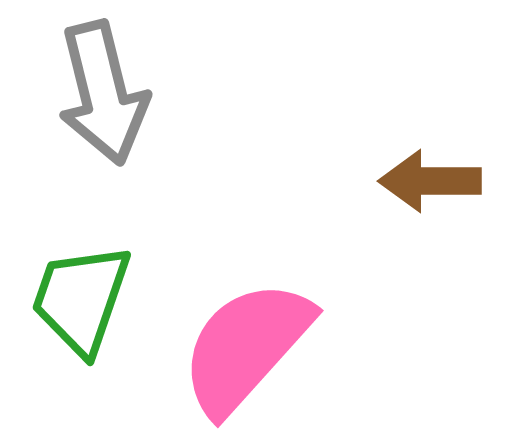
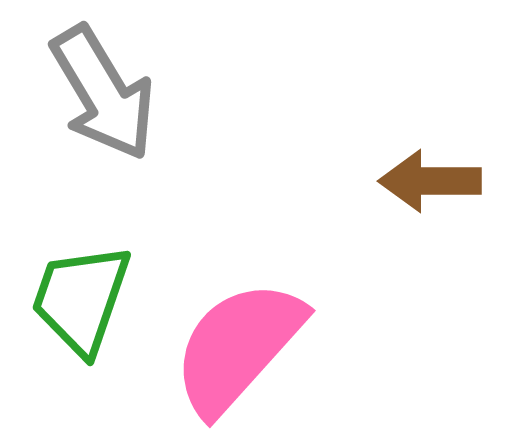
gray arrow: rotated 17 degrees counterclockwise
pink semicircle: moved 8 px left
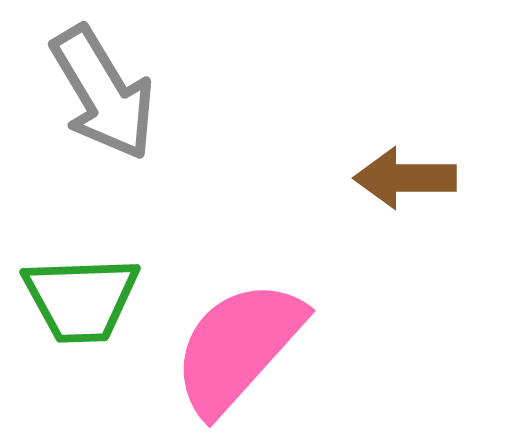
brown arrow: moved 25 px left, 3 px up
green trapezoid: rotated 111 degrees counterclockwise
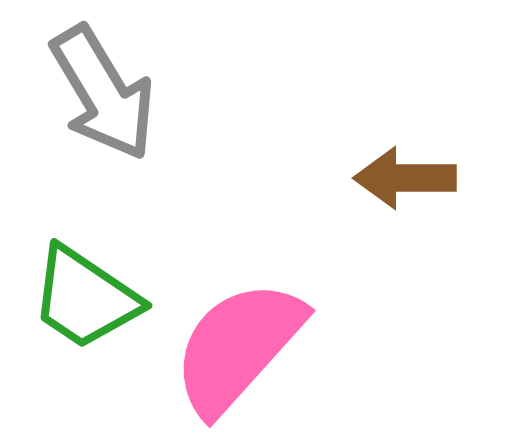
green trapezoid: moved 4 px right, 1 px up; rotated 36 degrees clockwise
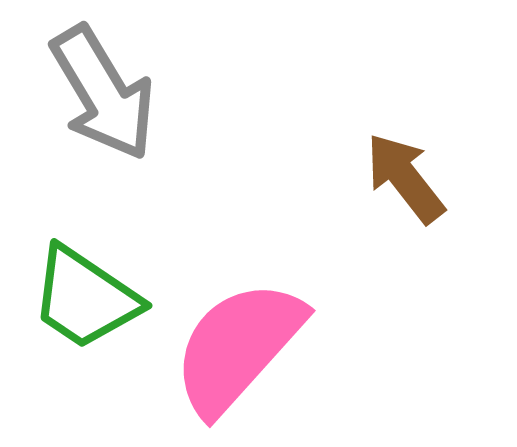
brown arrow: rotated 52 degrees clockwise
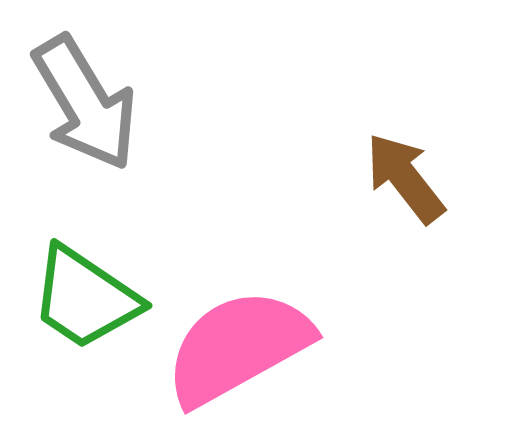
gray arrow: moved 18 px left, 10 px down
pink semicircle: rotated 19 degrees clockwise
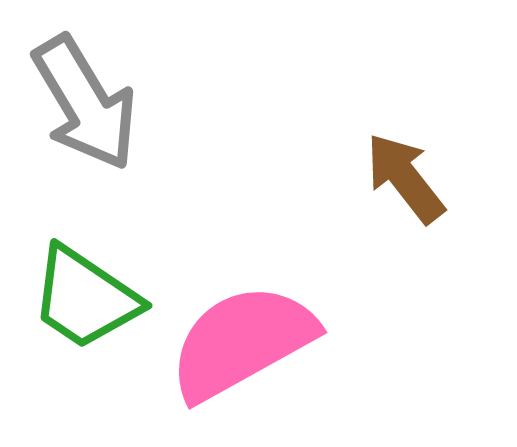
pink semicircle: moved 4 px right, 5 px up
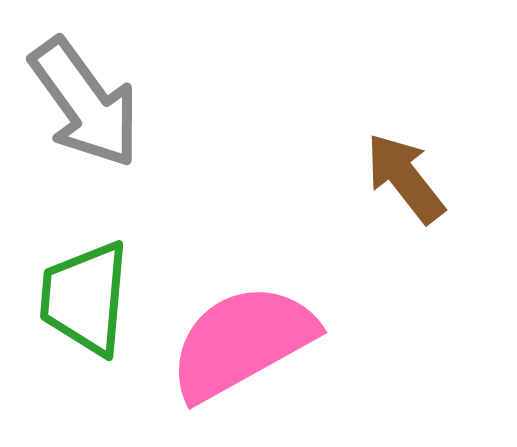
gray arrow: rotated 5 degrees counterclockwise
green trapezoid: rotated 61 degrees clockwise
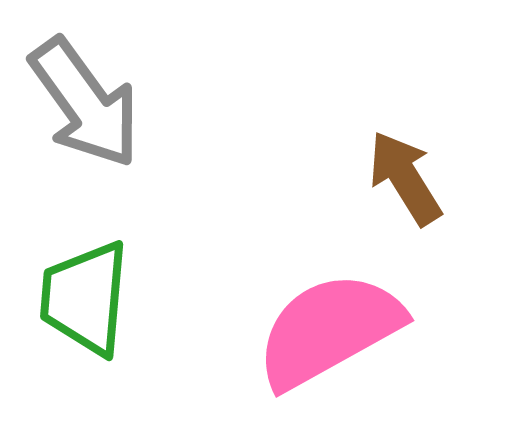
brown arrow: rotated 6 degrees clockwise
pink semicircle: moved 87 px right, 12 px up
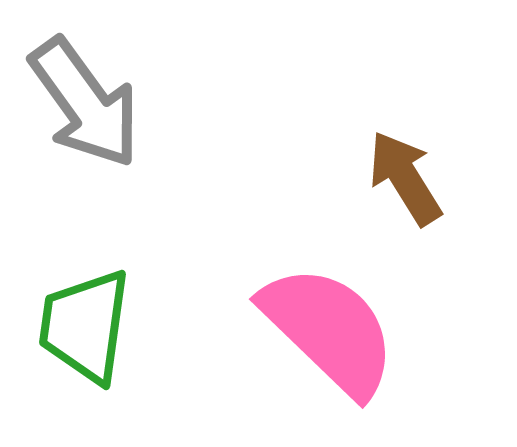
green trapezoid: moved 28 px down; rotated 3 degrees clockwise
pink semicircle: rotated 73 degrees clockwise
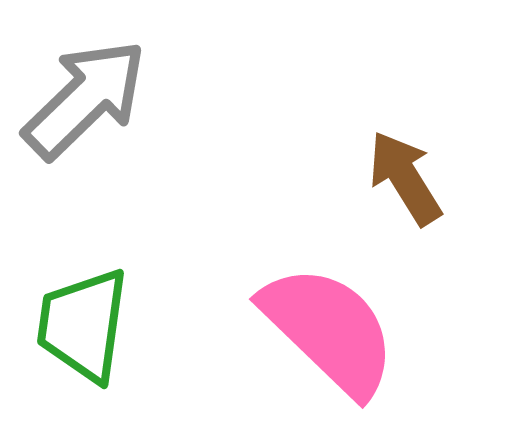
gray arrow: moved 4 px up; rotated 98 degrees counterclockwise
green trapezoid: moved 2 px left, 1 px up
